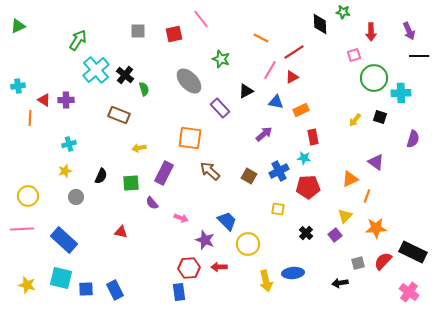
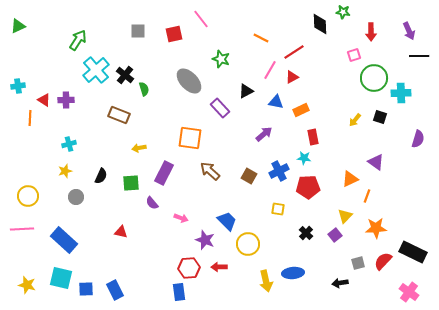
purple semicircle at (413, 139): moved 5 px right
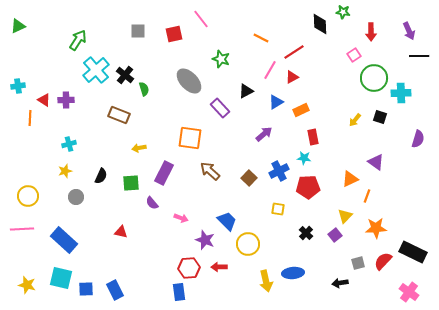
pink square at (354, 55): rotated 16 degrees counterclockwise
blue triangle at (276, 102): rotated 42 degrees counterclockwise
brown square at (249, 176): moved 2 px down; rotated 14 degrees clockwise
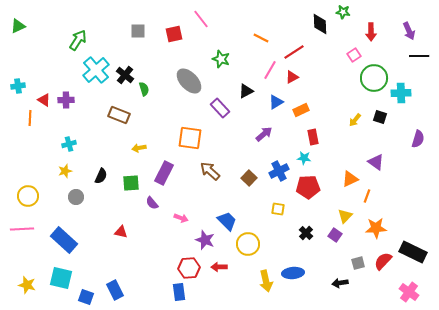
purple square at (335, 235): rotated 16 degrees counterclockwise
blue square at (86, 289): moved 8 px down; rotated 21 degrees clockwise
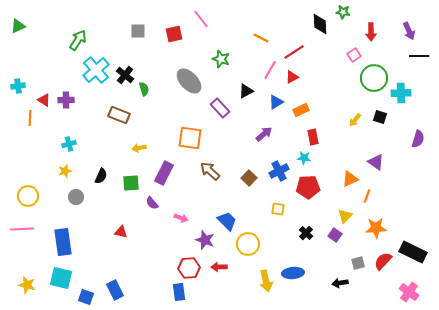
blue rectangle at (64, 240): moved 1 px left, 2 px down; rotated 40 degrees clockwise
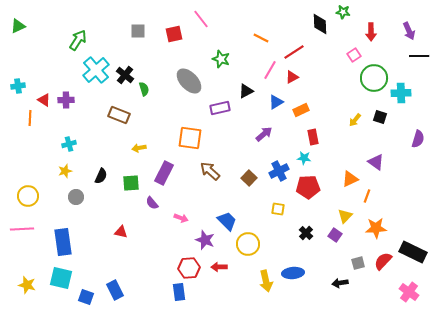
purple rectangle at (220, 108): rotated 60 degrees counterclockwise
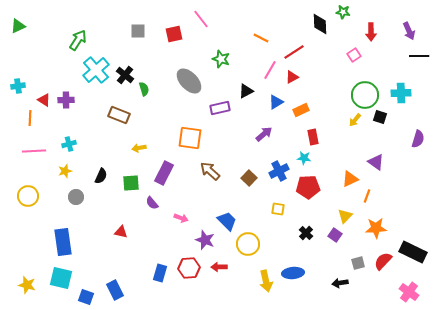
green circle at (374, 78): moved 9 px left, 17 px down
pink line at (22, 229): moved 12 px right, 78 px up
blue rectangle at (179, 292): moved 19 px left, 19 px up; rotated 24 degrees clockwise
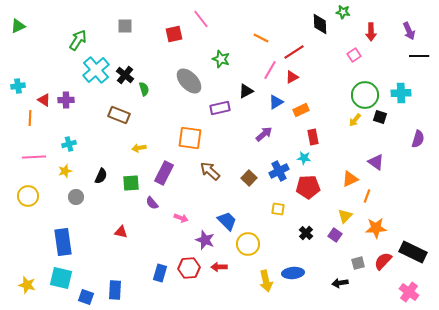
gray square at (138, 31): moved 13 px left, 5 px up
pink line at (34, 151): moved 6 px down
blue rectangle at (115, 290): rotated 30 degrees clockwise
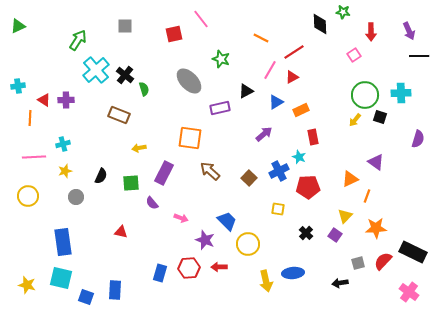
cyan cross at (69, 144): moved 6 px left
cyan star at (304, 158): moved 5 px left, 1 px up; rotated 16 degrees clockwise
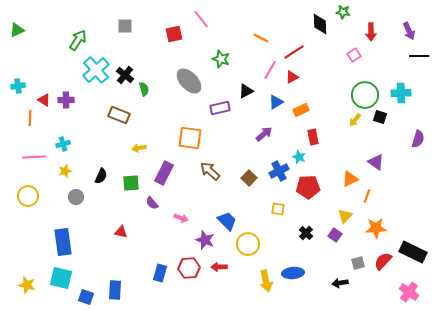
green triangle at (18, 26): moved 1 px left, 4 px down
